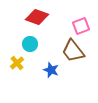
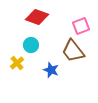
cyan circle: moved 1 px right, 1 px down
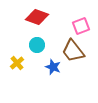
cyan circle: moved 6 px right
blue star: moved 2 px right, 3 px up
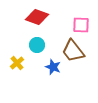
pink square: moved 1 px up; rotated 24 degrees clockwise
